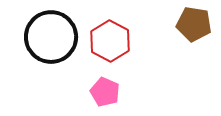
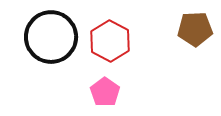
brown pentagon: moved 1 px right, 5 px down; rotated 12 degrees counterclockwise
pink pentagon: rotated 12 degrees clockwise
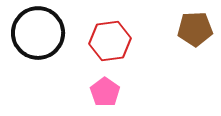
black circle: moved 13 px left, 4 px up
red hexagon: rotated 24 degrees clockwise
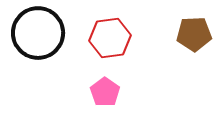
brown pentagon: moved 1 px left, 5 px down
red hexagon: moved 3 px up
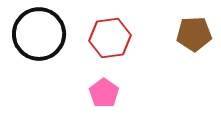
black circle: moved 1 px right, 1 px down
pink pentagon: moved 1 px left, 1 px down
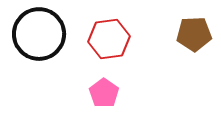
red hexagon: moved 1 px left, 1 px down
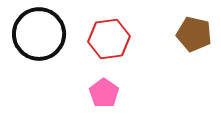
brown pentagon: rotated 16 degrees clockwise
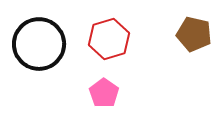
black circle: moved 10 px down
red hexagon: rotated 9 degrees counterclockwise
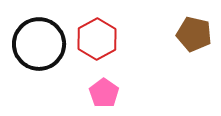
red hexagon: moved 12 px left; rotated 12 degrees counterclockwise
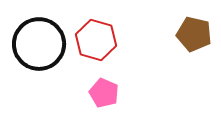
red hexagon: moved 1 px left, 1 px down; rotated 15 degrees counterclockwise
pink pentagon: rotated 12 degrees counterclockwise
